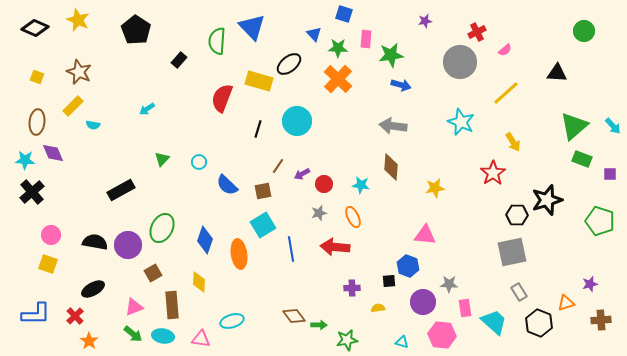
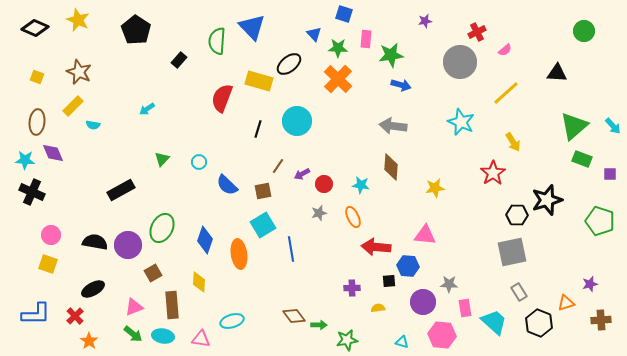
black cross at (32, 192): rotated 25 degrees counterclockwise
red arrow at (335, 247): moved 41 px right
blue hexagon at (408, 266): rotated 15 degrees counterclockwise
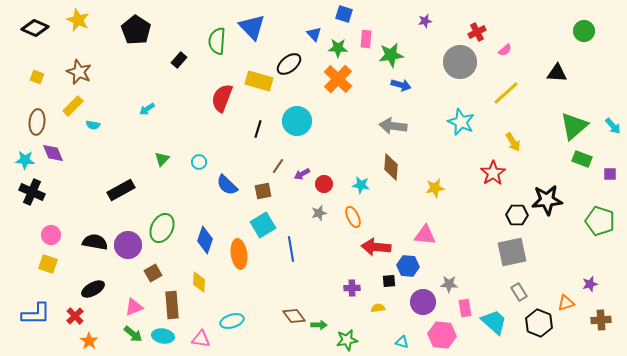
black star at (547, 200): rotated 12 degrees clockwise
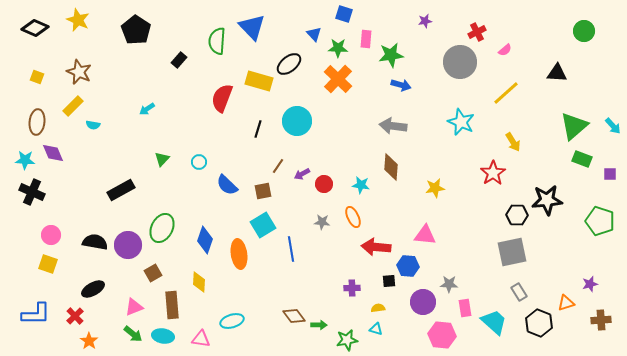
gray star at (319, 213): moved 3 px right, 9 px down; rotated 21 degrees clockwise
cyan triangle at (402, 342): moved 26 px left, 13 px up
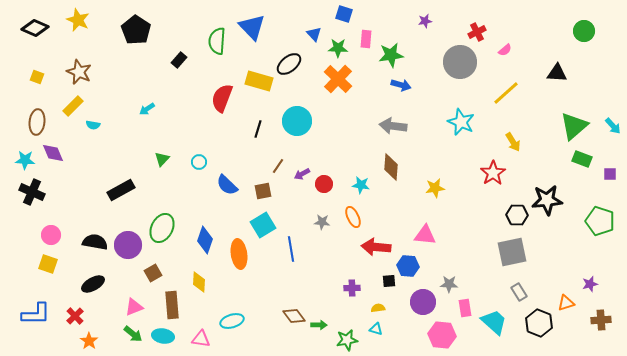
black ellipse at (93, 289): moved 5 px up
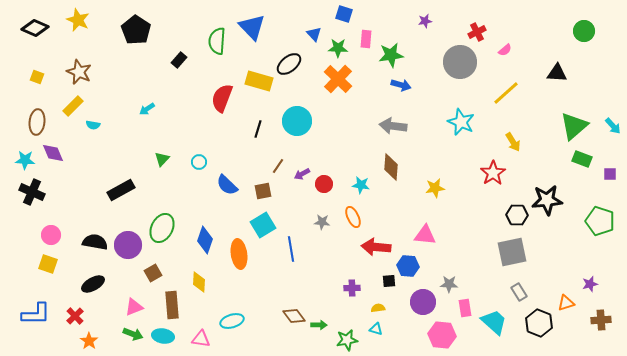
green arrow at (133, 334): rotated 18 degrees counterclockwise
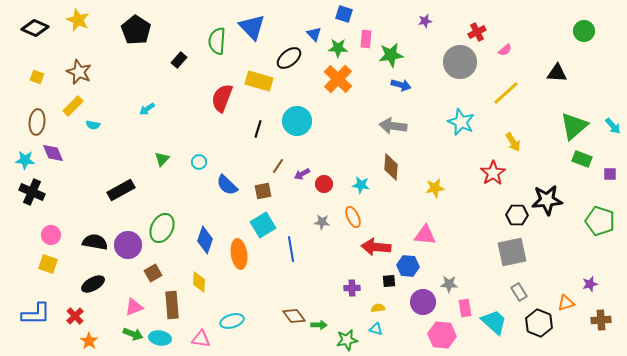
black ellipse at (289, 64): moved 6 px up
cyan ellipse at (163, 336): moved 3 px left, 2 px down
